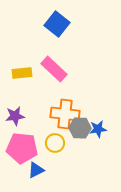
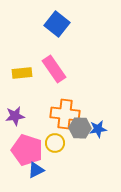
pink rectangle: rotated 12 degrees clockwise
pink pentagon: moved 5 px right, 2 px down; rotated 12 degrees clockwise
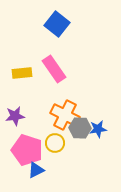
orange cross: moved 1 px down; rotated 20 degrees clockwise
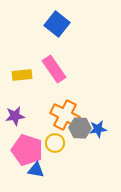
yellow rectangle: moved 2 px down
blue triangle: rotated 36 degrees clockwise
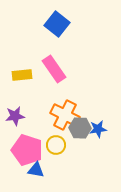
yellow circle: moved 1 px right, 2 px down
